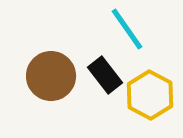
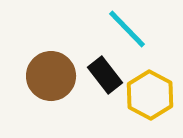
cyan line: rotated 9 degrees counterclockwise
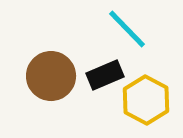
black rectangle: rotated 75 degrees counterclockwise
yellow hexagon: moved 4 px left, 5 px down
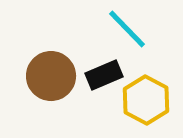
black rectangle: moved 1 px left
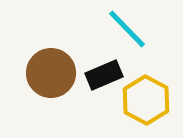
brown circle: moved 3 px up
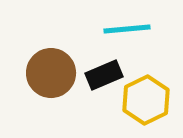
cyan line: rotated 51 degrees counterclockwise
yellow hexagon: rotated 6 degrees clockwise
